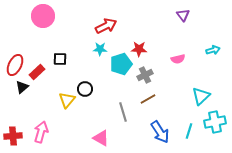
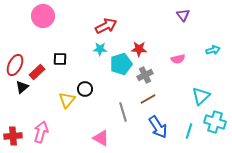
cyan cross: rotated 30 degrees clockwise
blue arrow: moved 2 px left, 5 px up
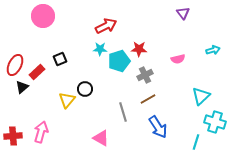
purple triangle: moved 2 px up
black square: rotated 24 degrees counterclockwise
cyan pentagon: moved 2 px left, 3 px up
cyan line: moved 7 px right, 11 px down
